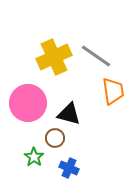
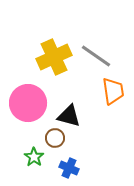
black triangle: moved 2 px down
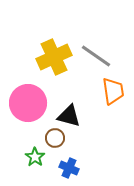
green star: moved 1 px right
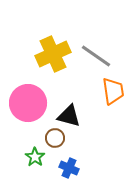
yellow cross: moved 1 px left, 3 px up
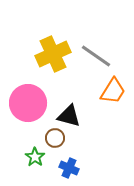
orange trapezoid: rotated 40 degrees clockwise
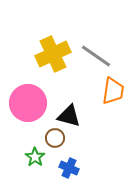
orange trapezoid: rotated 24 degrees counterclockwise
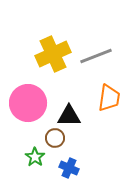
gray line: rotated 56 degrees counterclockwise
orange trapezoid: moved 4 px left, 7 px down
black triangle: rotated 15 degrees counterclockwise
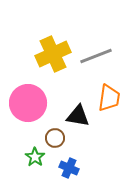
black triangle: moved 9 px right; rotated 10 degrees clockwise
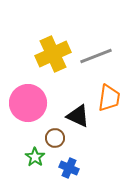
black triangle: rotated 15 degrees clockwise
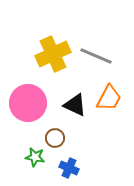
gray line: rotated 44 degrees clockwise
orange trapezoid: rotated 20 degrees clockwise
black triangle: moved 3 px left, 11 px up
green star: rotated 24 degrees counterclockwise
